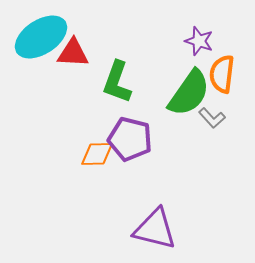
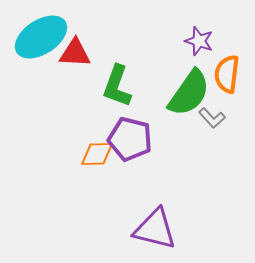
red triangle: moved 2 px right
orange semicircle: moved 5 px right
green L-shape: moved 4 px down
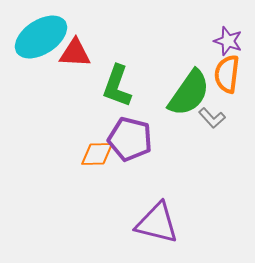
purple star: moved 29 px right
purple triangle: moved 2 px right, 6 px up
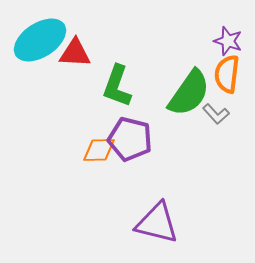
cyan ellipse: moved 1 px left, 3 px down
gray L-shape: moved 4 px right, 4 px up
orange diamond: moved 2 px right, 4 px up
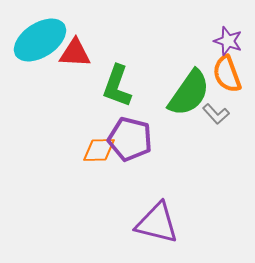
orange semicircle: rotated 27 degrees counterclockwise
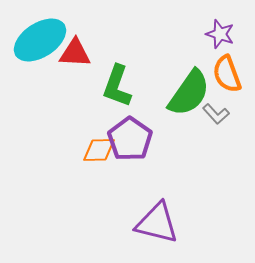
purple star: moved 8 px left, 7 px up
purple pentagon: rotated 21 degrees clockwise
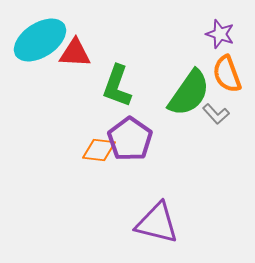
orange diamond: rotated 8 degrees clockwise
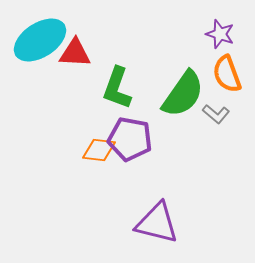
green L-shape: moved 2 px down
green semicircle: moved 6 px left, 1 px down
gray L-shape: rotated 8 degrees counterclockwise
purple pentagon: rotated 24 degrees counterclockwise
